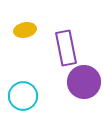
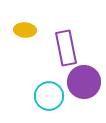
yellow ellipse: rotated 15 degrees clockwise
cyan circle: moved 26 px right
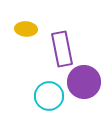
yellow ellipse: moved 1 px right, 1 px up
purple rectangle: moved 4 px left, 1 px down
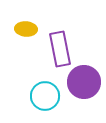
purple rectangle: moved 2 px left
cyan circle: moved 4 px left
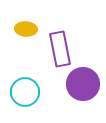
purple circle: moved 1 px left, 2 px down
cyan circle: moved 20 px left, 4 px up
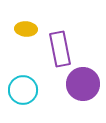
cyan circle: moved 2 px left, 2 px up
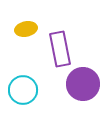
yellow ellipse: rotated 15 degrees counterclockwise
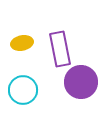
yellow ellipse: moved 4 px left, 14 px down
purple circle: moved 2 px left, 2 px up
